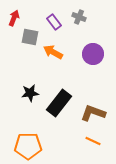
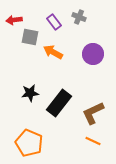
red arrow: moved 2 px down; rotated 119 degrees counterclockwise
brown L-shape: rotated 45 degrees counterclockwise
orange pentagon: moved 1 px right, 3 px up; rotated 24 degrees clockwise
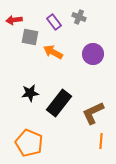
orange line: moved 8 px right; rotated 70 degrees clockwise
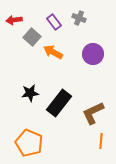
gray cross: moved 1 px down
gray square: moved 2 px right; rotated 30 degrees clockwise
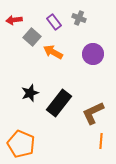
black star: rotated 12 degrees counterclockwise
orange pentagon: moved 8 px left, 1 px down
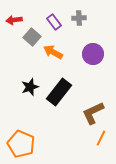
gray cross: rotated 24 degrees counterclockwise
black star: moved 6 px up
black rectangle: moved 11 px up
orange line: moved 3 px up; rotated 21 degrees clockwise
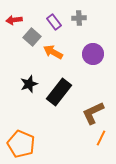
black star: moved 1 px left, 3 px up
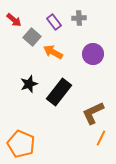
red arrow: rotated 133 degrees counterclockwise
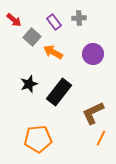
orange pentagon: moved 17 px right, 5 px up; rotated 28 degrees counterclockwise
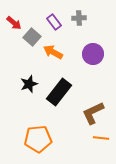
red arrow: moved 3 px down
orange line: rotated 70 degrees clockwise
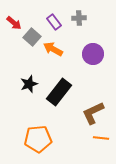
orange arrow: moved 3 px up
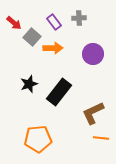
orange arrow: moved 1 px up; rotated 150 degrees clockwise
